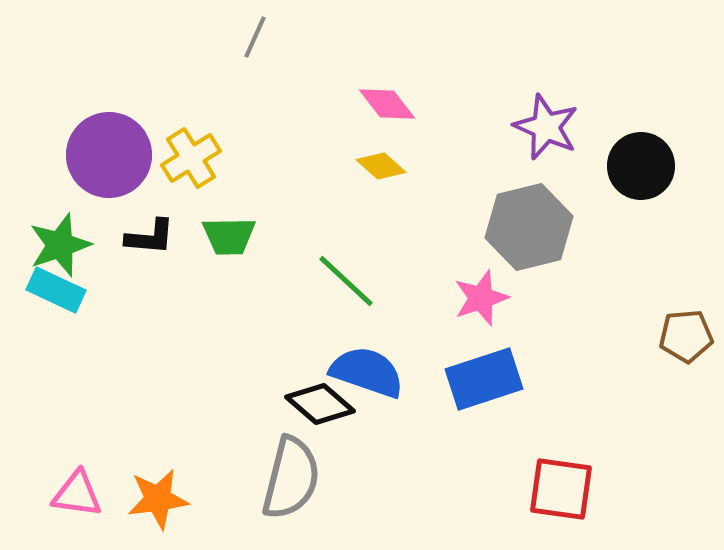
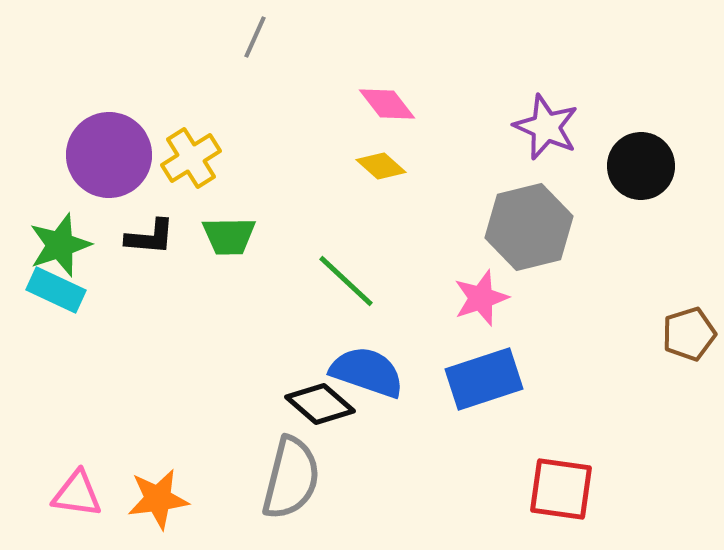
brown pentagon: moved 3 px right, 2 px up; rotated 12 degrees counterclockwise
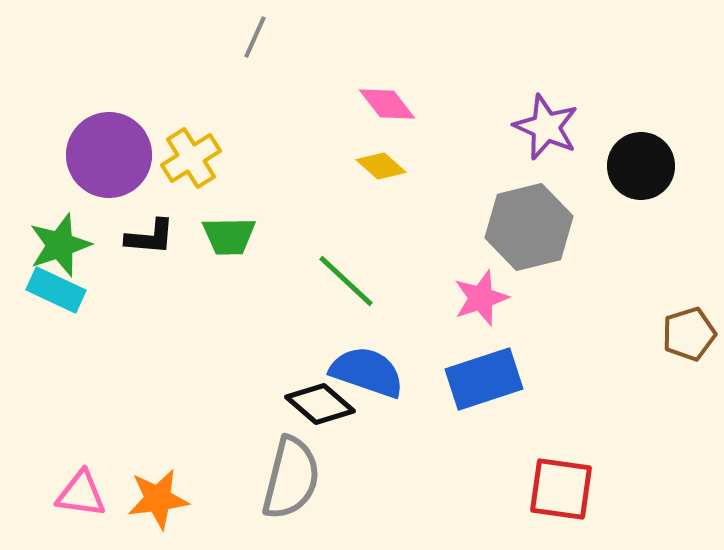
pink triangle: moved 4 px right
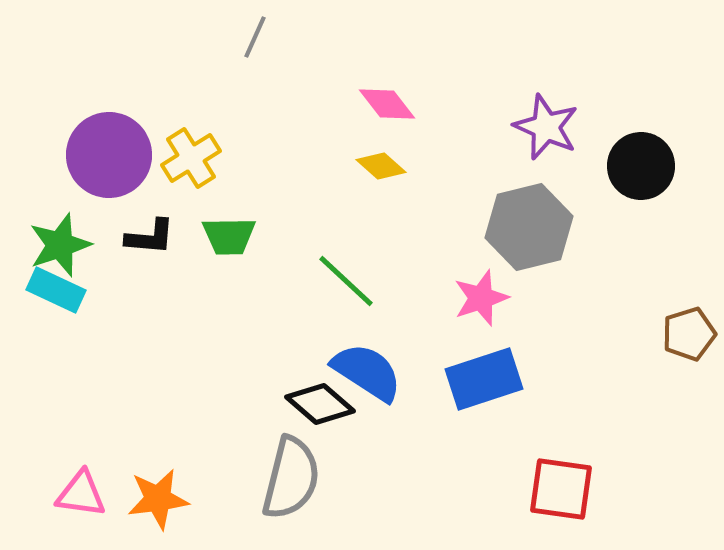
blue semicircle: rotated 14 degrees clockwise
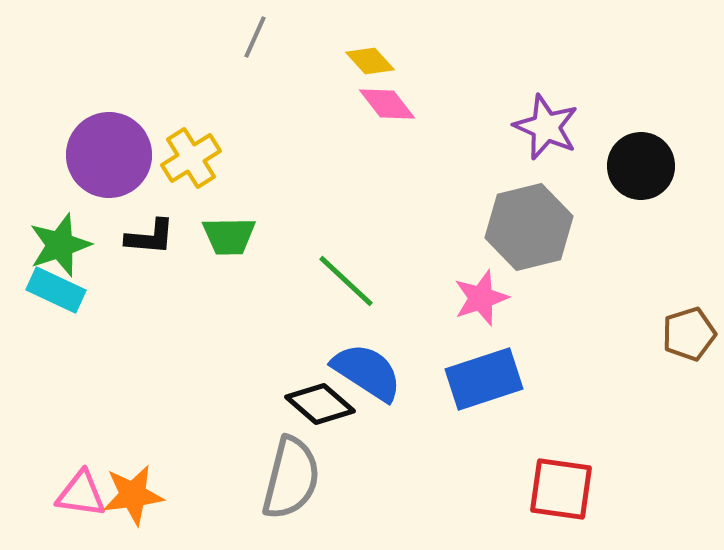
yellow diamond: moved 11 px left, 105 px up; rotated 6 degrees clockwise
orange star: moved 25 px left, 4 px up
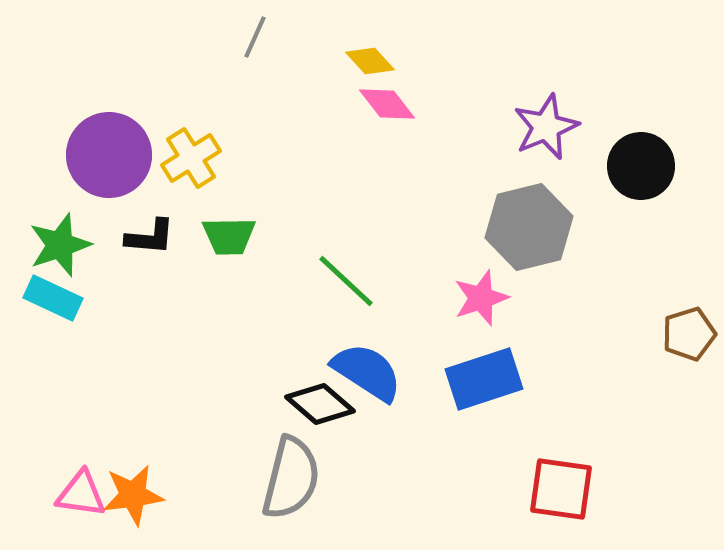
purple star: rotated 26 degrees clockwise
cyan rectangle: moved 3 px left, 8 px down
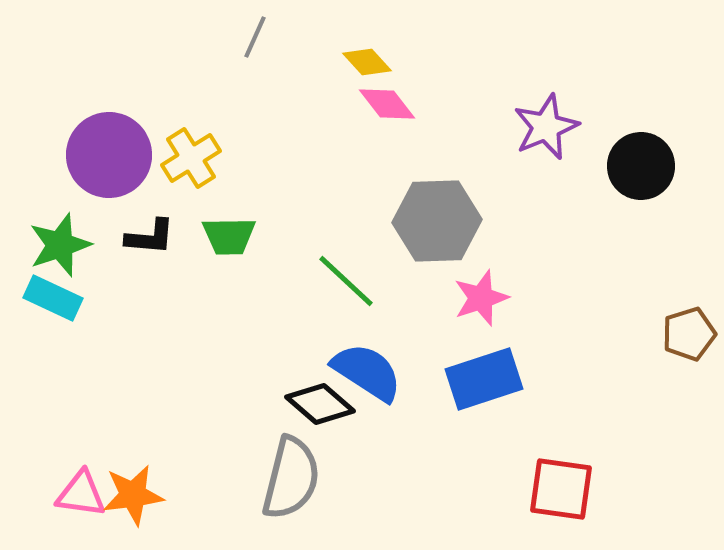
yellow diamond: moved 3 px left, 1 px down
gray hexagon: moved 92 px left, 6 px up; rotated 12 degrees clockwise
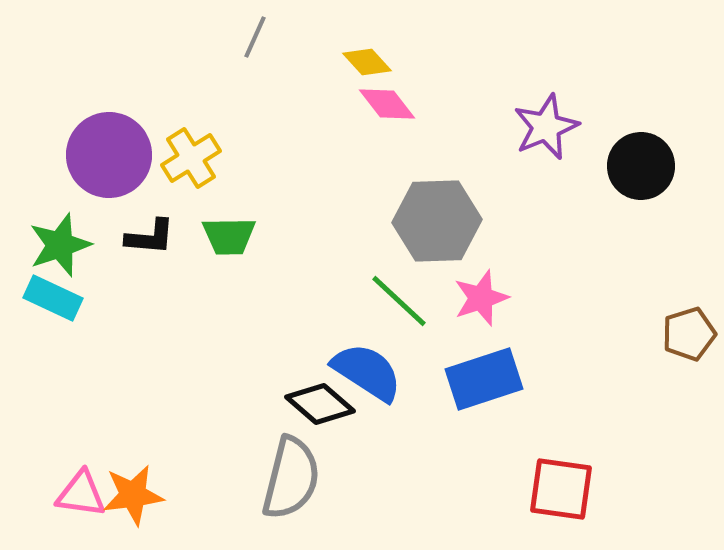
green line: moved 53 px right, 20 px down
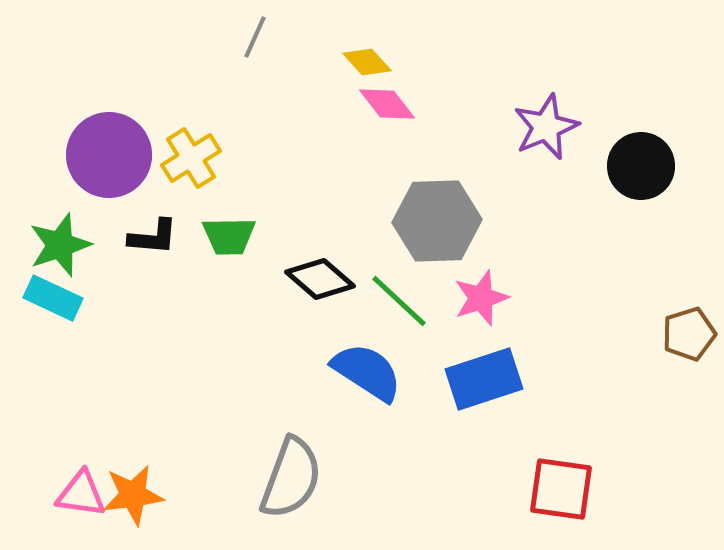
black L-shape: moved 3 px right
black diamond: moved 125 px up
gray semicircle: rotated 6 degrees clockwise
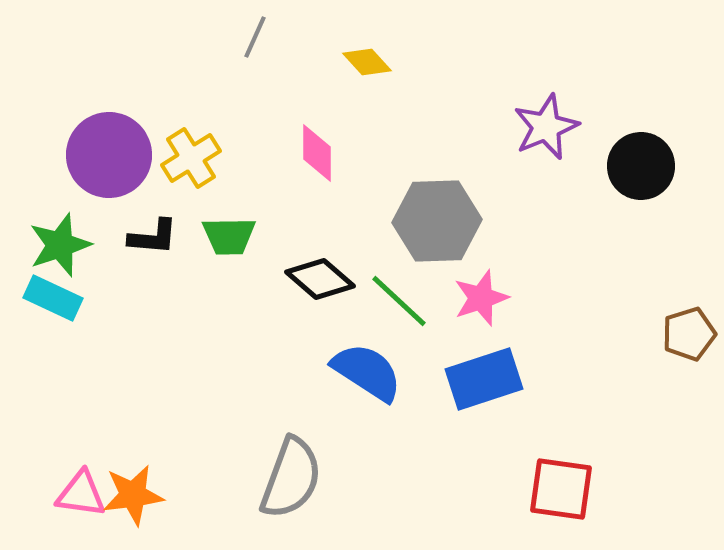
pink diamond: moved 70 px left, 49 px down; rotated 38 degrees clockwise
